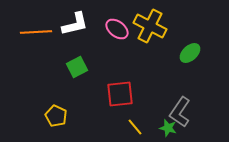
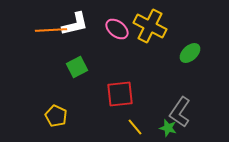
orange line: moved 15 px right, 2 px up
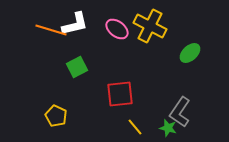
orange line: rotated 20 degrees clockwise
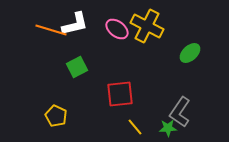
yellow cross: moved 3 px left
green star: rotated 18 degrees counterclockwise
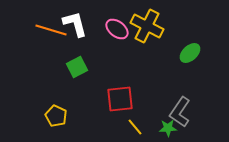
white L-shape: rotated 92 degrees counterclockwise
red square: moved 5 px down
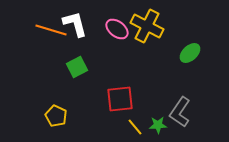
green star: moved 10 px left, 3 px up
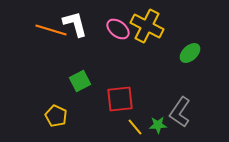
pink ellipse: moved 1 px right
green square: moved 3 px right, 14 px down
